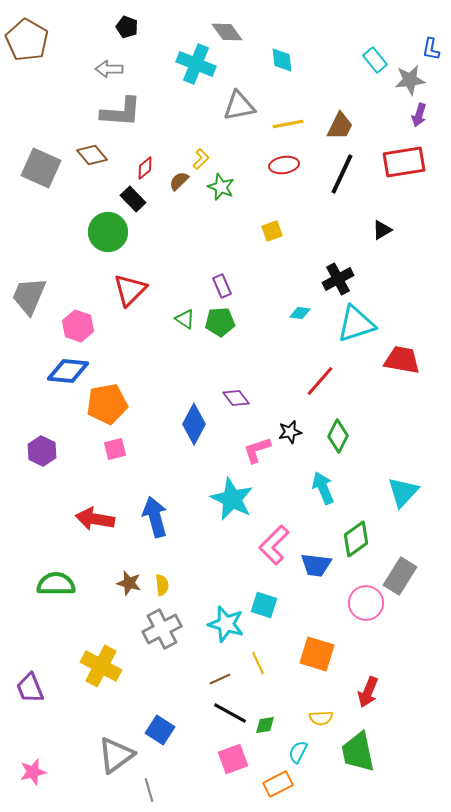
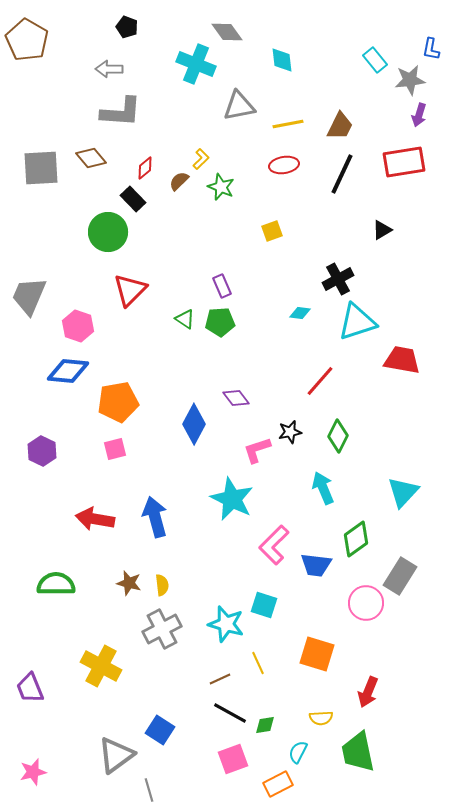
brown diamond at (92, 155): moved 1 px left, 3 px down
gray square at (41, 168): rotated 27 degrees counterclockwise
cyan triangle at (356, 324): moved 1 px right, 2 px up
orange pentagon at (107, 404): moved 11 px right, 2 px up
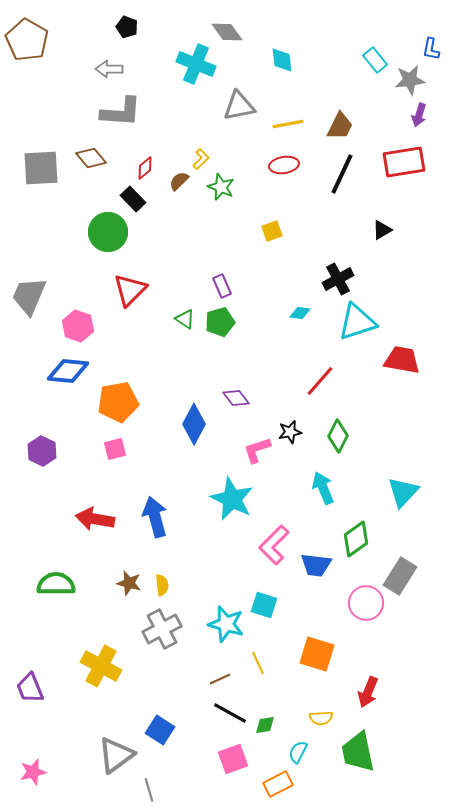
green pentagon at (220, 322): rotated 12 degrees counterclockwise
